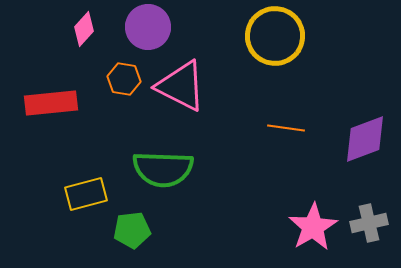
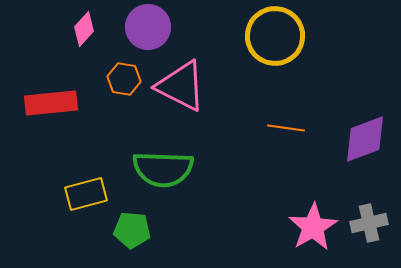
green pentagon: rotated 12 degrees clockwise
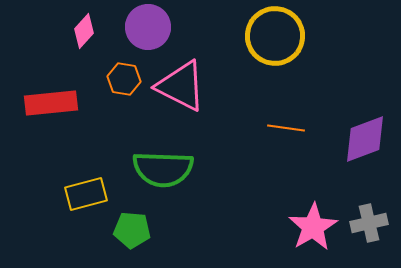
pink diamond: moved 2 px down
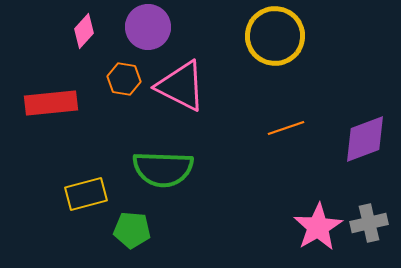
orange line: rotated 27 degrees counterclockwise
pink star: moved 5 px right
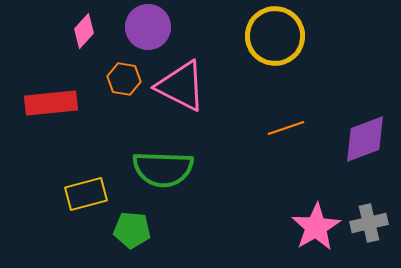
pink star: moved 2 px left
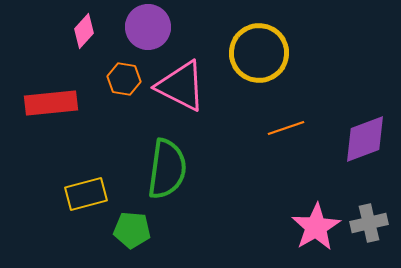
yellow circle: moved 16 px left, 17 px down
green semicircle: moved 4 px right; rotated 84 degrees counterclockwise
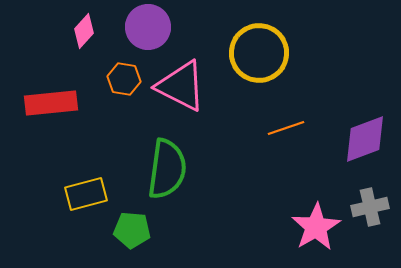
gray cross: moved 1 px right, 16 px up
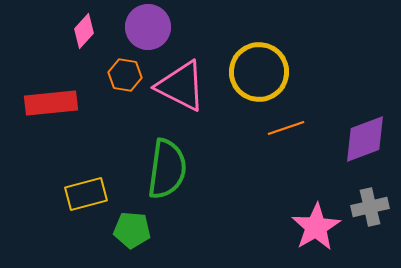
yellow circle: moved 19 px down
orange hexagon: moved 1 px right, 4 px up
